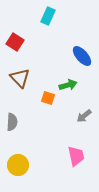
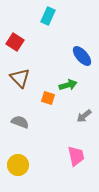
gray semicircle: moved 8 px right; rotated 72 degrees counterclockwise
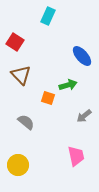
brown triangle: moved 1 px right, 3 px up
gray semicircle: moved 6 px right; rotated 18 degrees clockwise
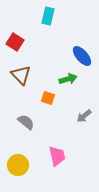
cyan rectangle: rotated 12 degrees counterclockwise
green arrow: moved 6 px up
pink trapezoid: moved 19 px left
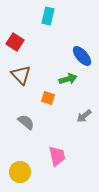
yellow circle: moved 2 px right, 7 px down
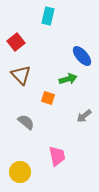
red square: moved 1 px right; rotated 18 degrees clockwise
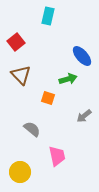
gray semicircle: moved 6 px right, 7 px down
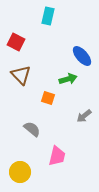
red square: rotated 24 degrees counterclockwise
pink trapezoid: rotated 25 degrees clockwise
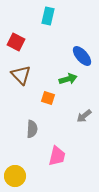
gray semicircle: rotated 54 degrees clockwise
yellow circle: moved 5 px left, 4 px down
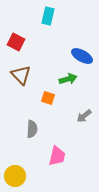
blue ellipse: rotated 20 degrees counterclockwise
